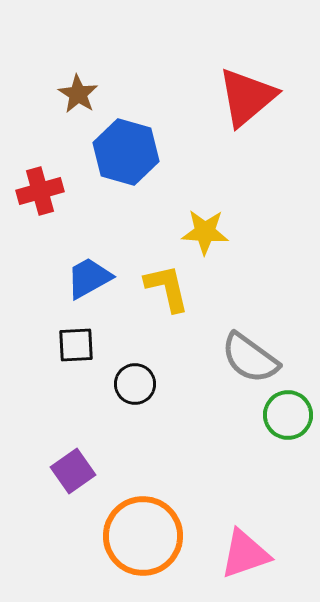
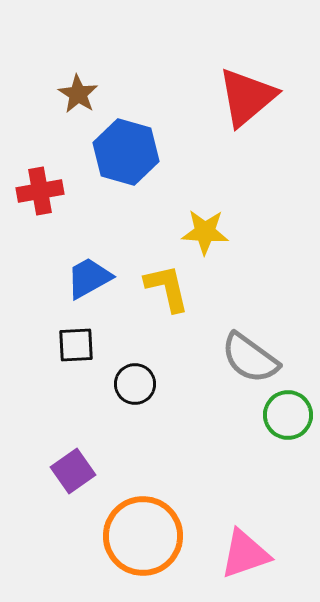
red cross: rotated 6 degrees clockwise
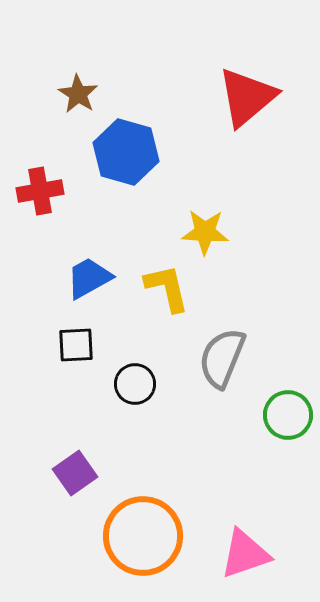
gray semicircle: moved 28 px left; rotated 76 degrees clockwise
purple square: moved 2 px right, 2 px down
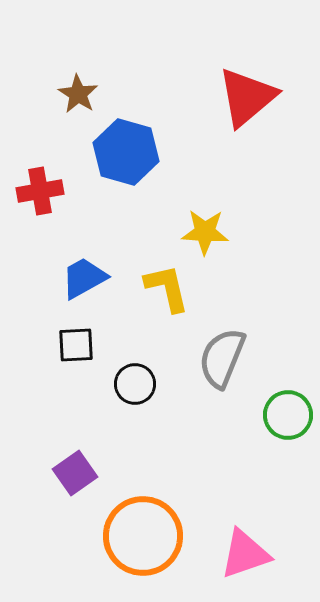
blue trapezoid: moved 5 px left
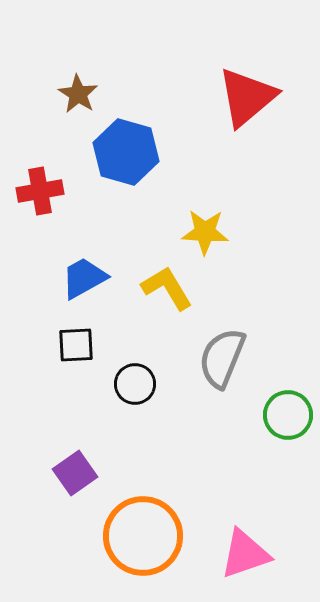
yellow L-shape: rotated 18 degrees counterclockwise
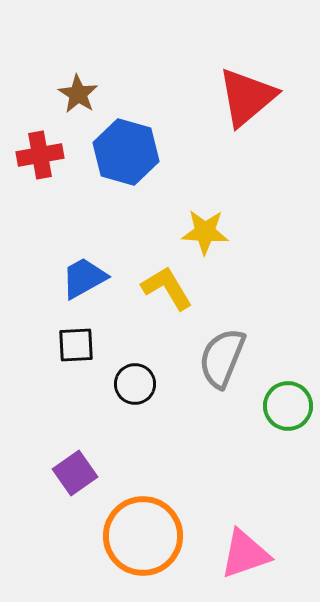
red cross: moved 36 px up
green circle: moved 9 px up
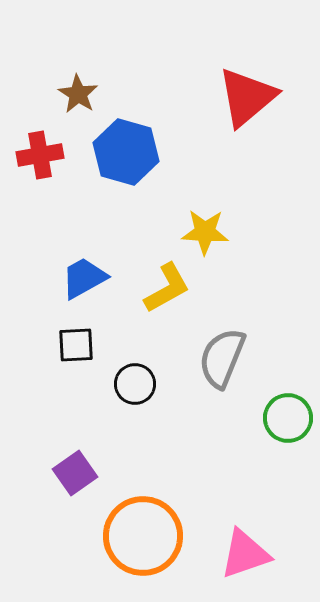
yellow L-shape: rotated 92 degrees clockwise
green circle: moved 12 px down
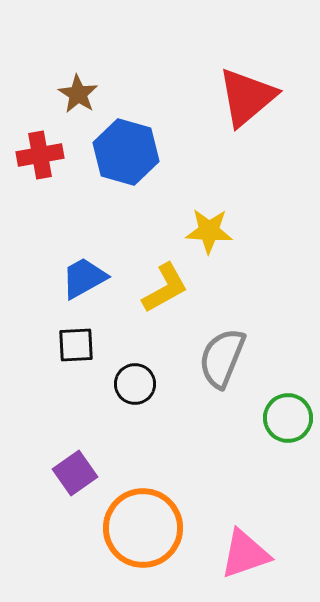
yellow star: moved 4 px right, 1 px up
yellow L-shape: moved 2 px left
orange circle: moved 8 px up
